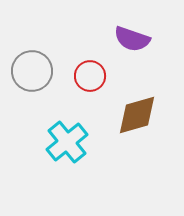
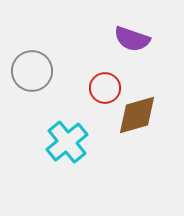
red circle: moved 15 px right, 12 px down
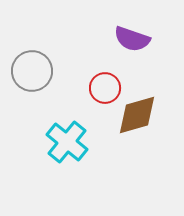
cyan cross: rotated 12 degrees counterclockwise
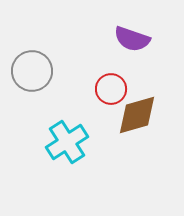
red circle: moved 6 px right, 1 px down
cyan cross: rotated 18 degrees clockwise
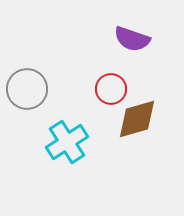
gray circle: moved 5 px left, 18 px down
brown diamond: moved 4 px down
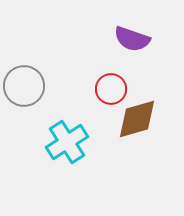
gray circle: moved 3 px left, 3 px up
